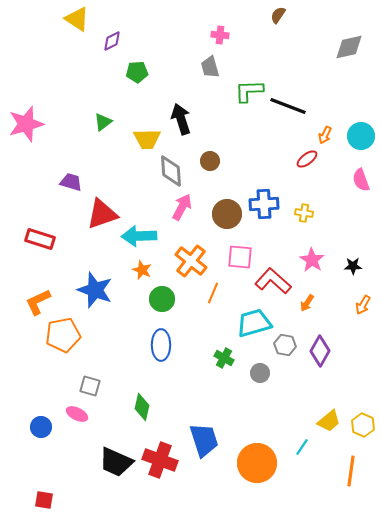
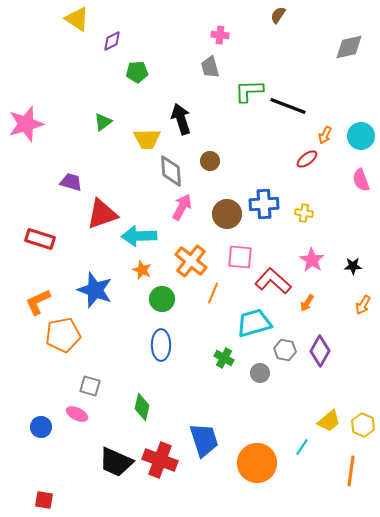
gray hexagon at (285, 345): moved 5 px down
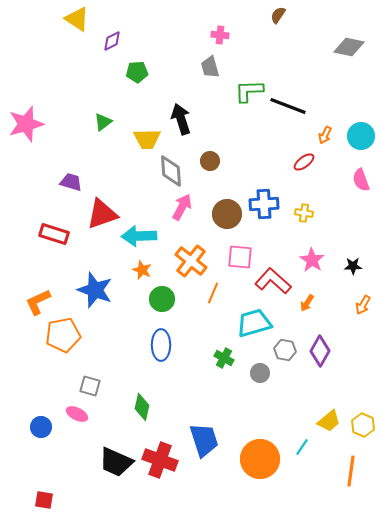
gray diamond at (349, 47): rotated 24 degrees clockwise
red ellipse at (307, 159): moved 3 px left, 3 px down
red rectangle at (40, 239): moved 14 px right, 5 px up
orange circle at (257, 463): moved 3 px right, 4 px up
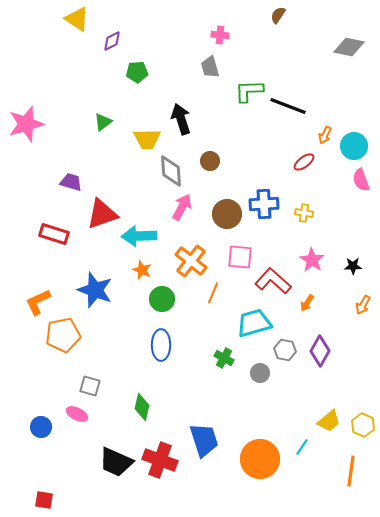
cyan circle at (361, 136): moved 7 px left, 10 px down
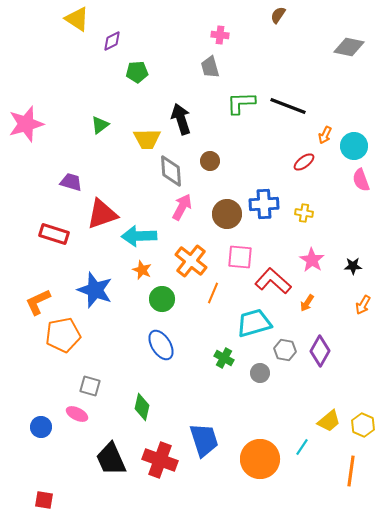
green L-shape at (249, 91): moved 8 px left, 12 px down
green triangle at (103, 122): moved 3 px left, 3 px down
blue ellipse at (161, 345): rotated 32 degrees counterclockwise
black trapezoid at (116, 462): moved 5 px left, 3 px up; rotated 42 degrees clockwise
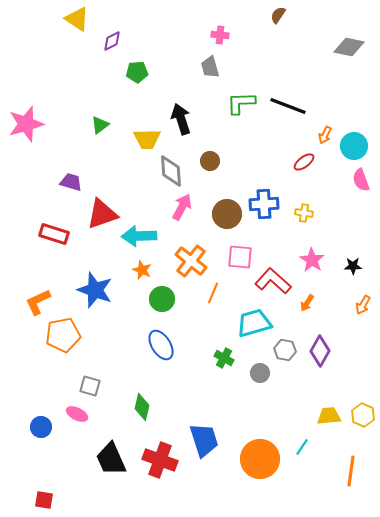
yellow trapezoid at (329, 421): moved 5 px up; rotated 145 degrees counterclockwise
yellow hexagon at (363, 425): moved 10 px up
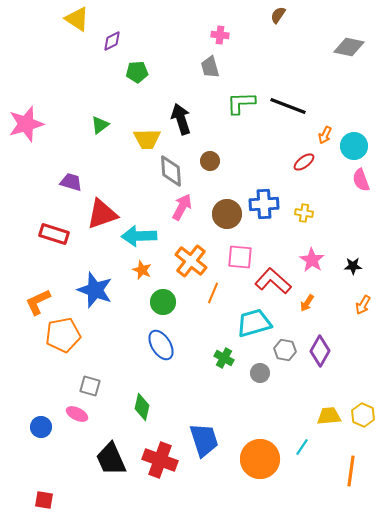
green circle at (162, 299): moved 1 px right, 3 px down
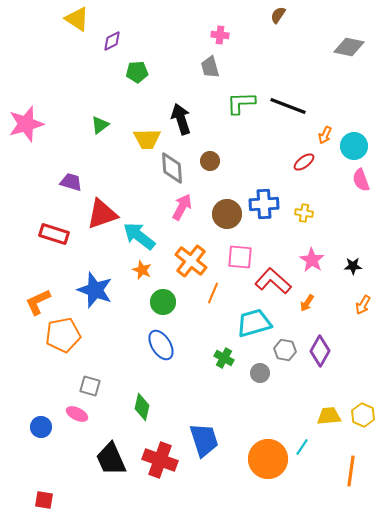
gray diamond at (171, 171): moved 1 px right, 3 px up
cyan arrow at (139, 236): rotated 40 degrees clockwise
orange circle at (260, 459): moved 8 px right
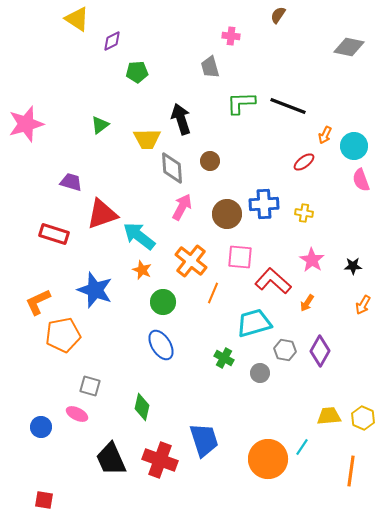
pink cross at (220, 35): moved 11 px right, 1 px down
yellow hexagon at (363, 415): moved 3 px down
